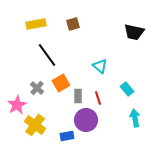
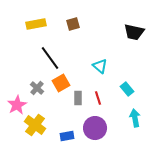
black line: moved 3 px right, 3 px down
gray rectangle: moved 2 px down
purple circle: moved 9 px right, 8 px down
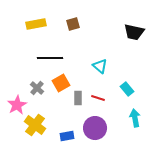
black line: rotated 55 degrees counterclockwise
red line: rotated 56 degrees counterclockwise
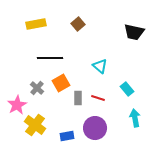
brown square: moved 5 px right; rotated 24 degrees counterclockwise
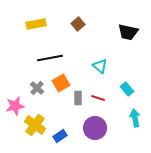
black trapezoid: moved 6 px left
black line: rotated 10 degrees counterclockwise
pink star: moved 2 px left, 1 px down; rotated 18 degrees clockwise
blue rectangle: moved 7 px left; rotated 24 degrees counterclockwise
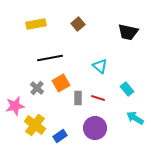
cyan arrow: rotated 48 degrees counterclockwise
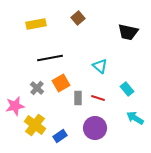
brown square: moved 6 px up
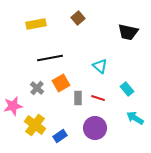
pink star: moved 2 px left
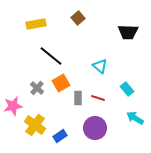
black trapezoid: rotated 10 degrees counterclockwise
black line: moved 1 px right, 2 px up; rotated 50 degrees clockwise
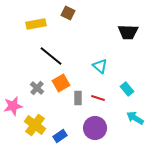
brown square: moved 10 px left, 5 px up; rotated 24 degrees counterclockwise
